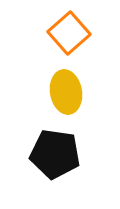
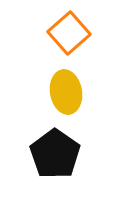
black pentagon: rotated 27 degrees clockwise
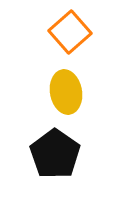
orange square: moved 1 px right, 1 px up
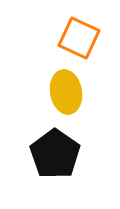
orange square: moved 9 px right, 6 px down; rotated 24 degrees counterclockwise
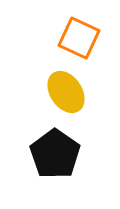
yellow ellipse: rotated 24 degrees counterclockwise
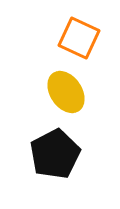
black pentagon: rotated 9 degrees clockwise
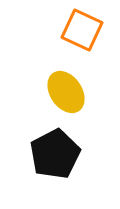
orange square: moved 3 px right, 8 px up
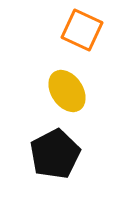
yellow ellipse: moved 1 px right, 1 px up
